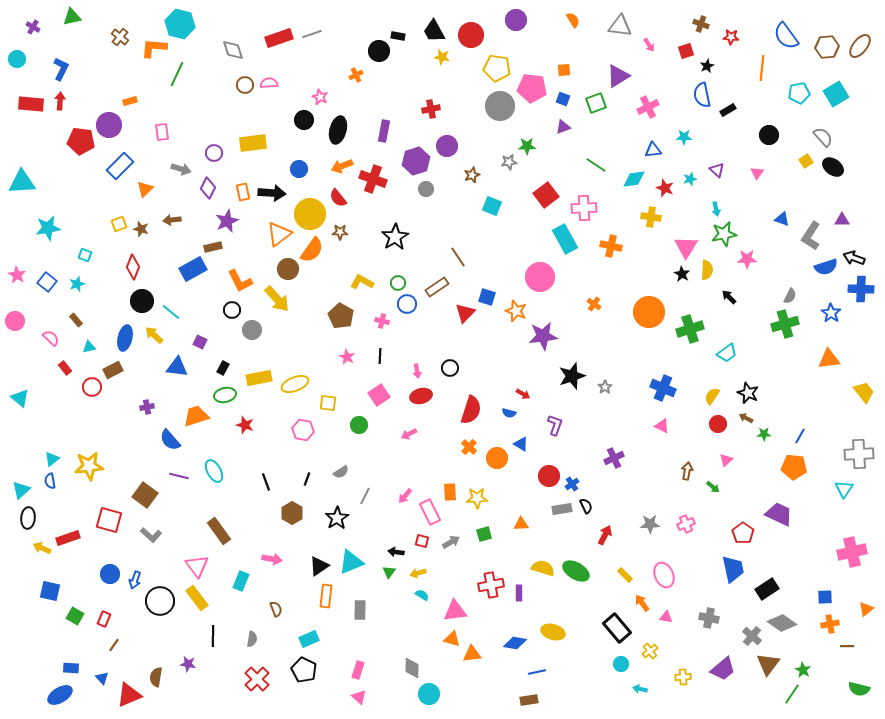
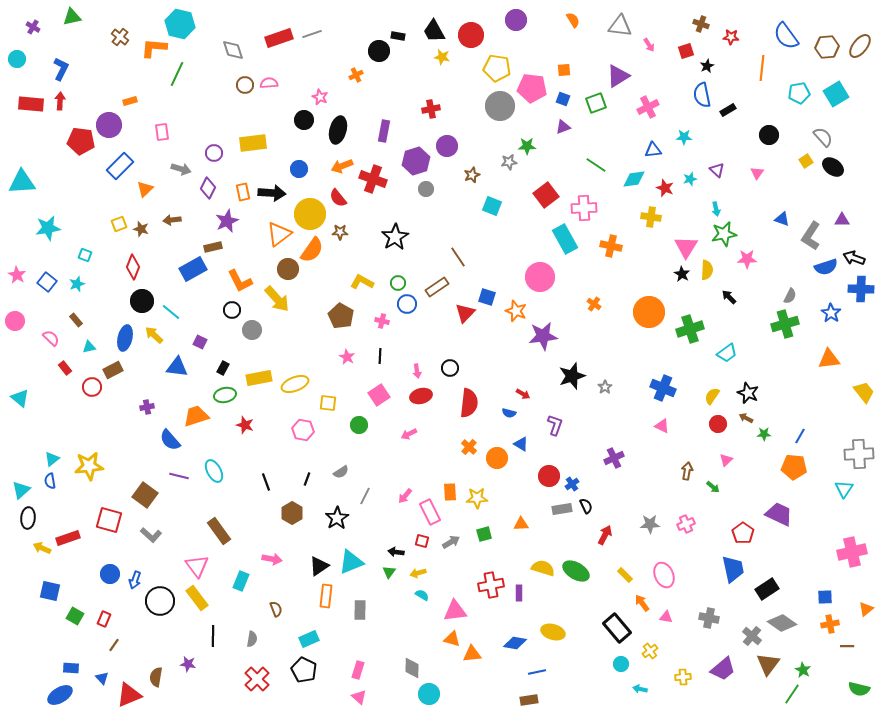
red semicircle at (471, 410): moved 2 px left, 7 px up; rotated 12 degrees counterclockwise
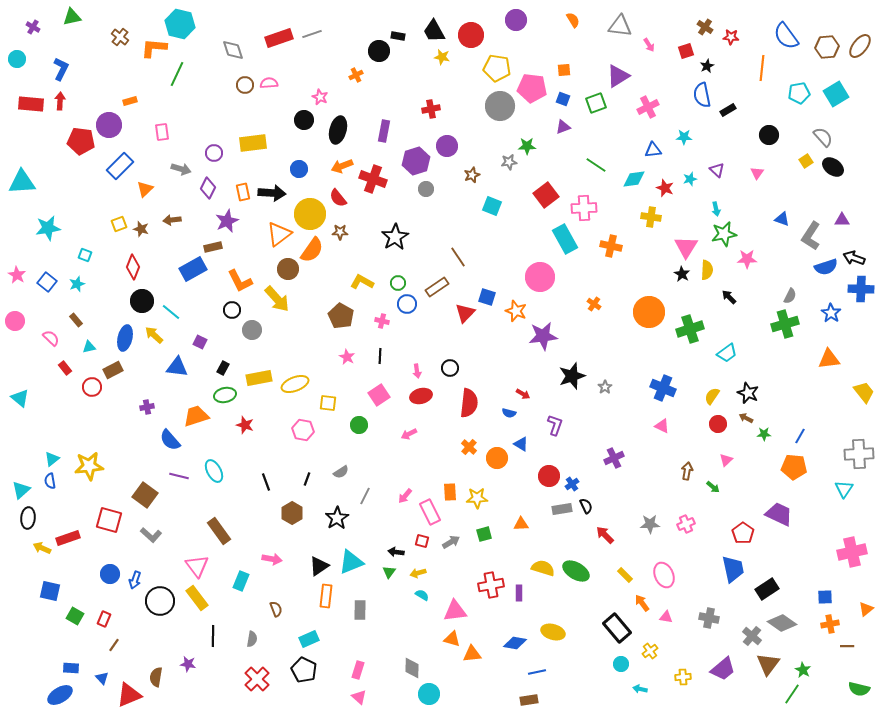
brown cross at (701, 24): moved 4 px right, 3 px down; rotated 14 degrees clockwise
red arrow at (605, 535): rotated 72 degrees counterclockwise
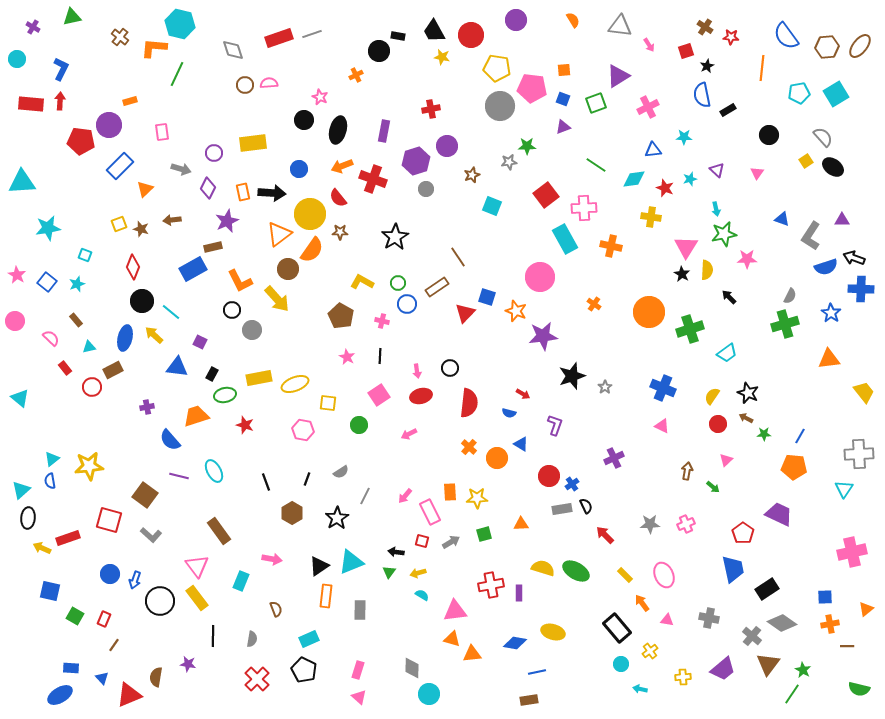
black rectangle at (223, 368): moved 11 px left, 6 px down
pink triangle at (666, 617): moved 1 px right, 3 px down
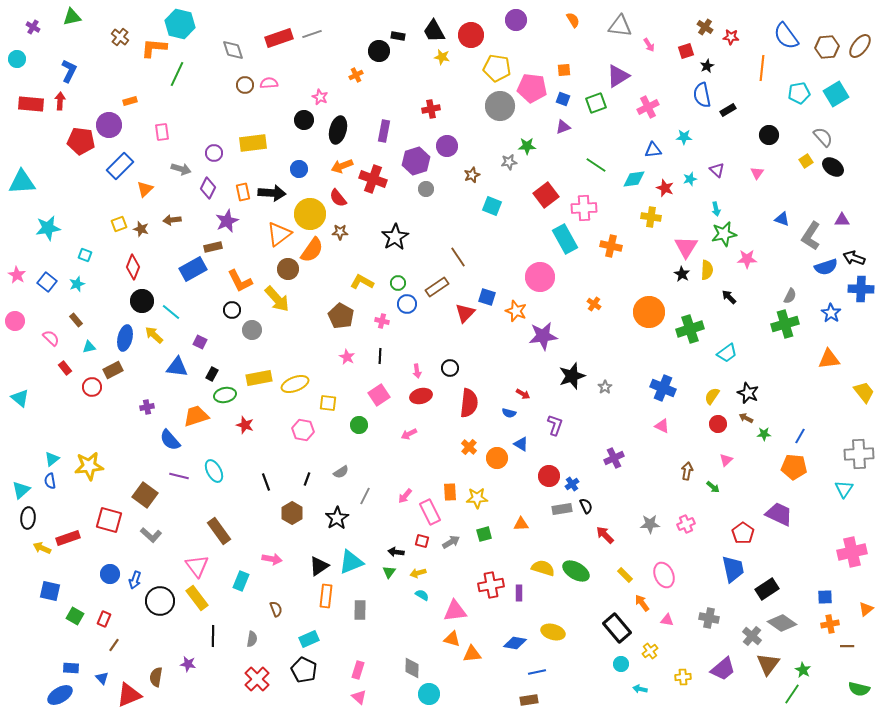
blue L-shape at (61, 69): moved 8 px right, 2 px down
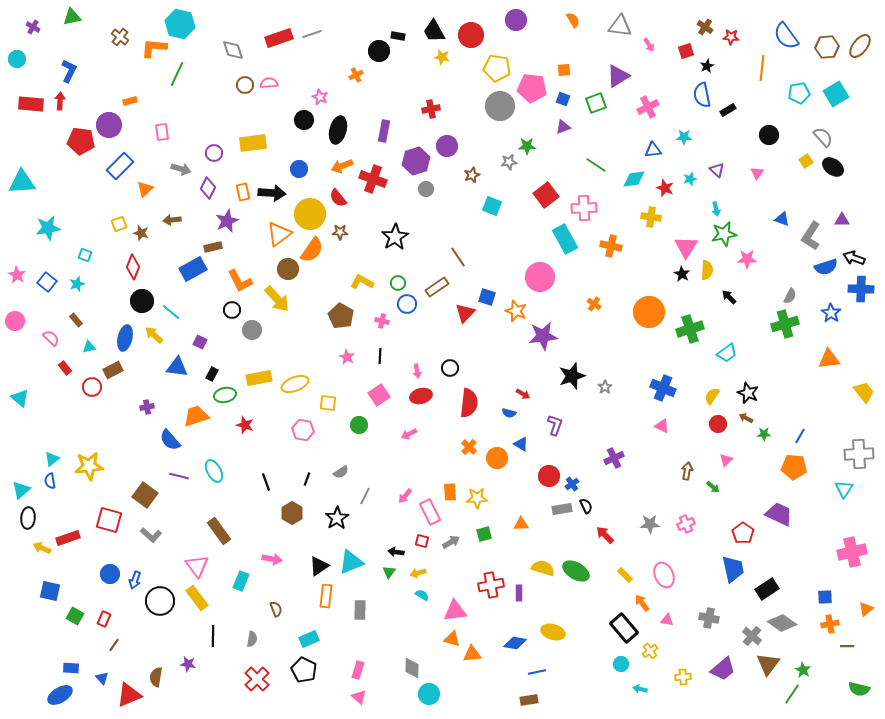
brown star at (141, 229): moved 4 px down
black rectangle at (617, 628): moved 7 px right
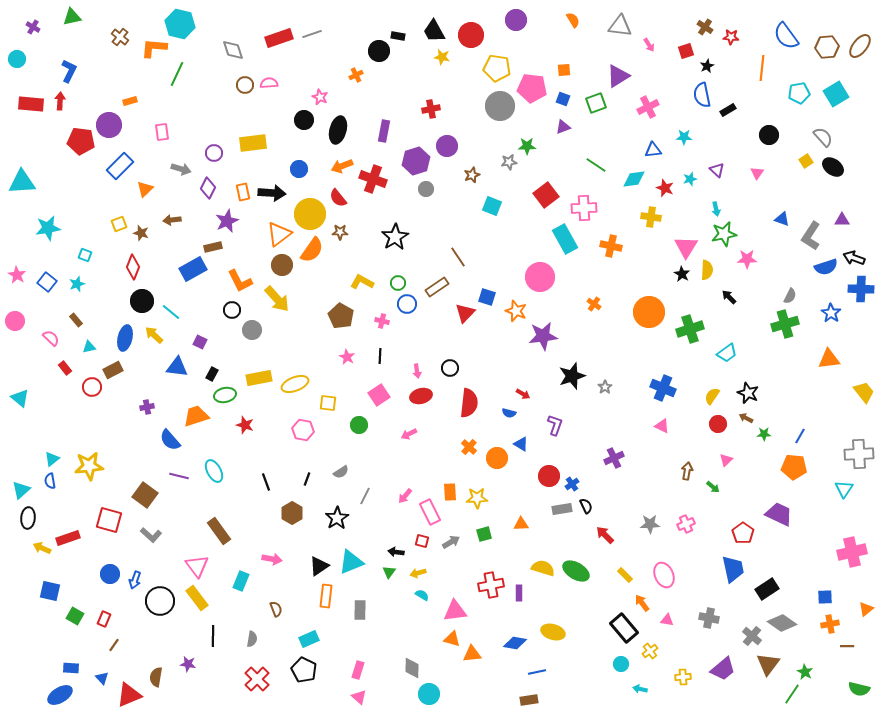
brown circle at (288, 269): moved 6 px left, 4 px up
green star at (803, 670): moved 2 px right, 2 px down
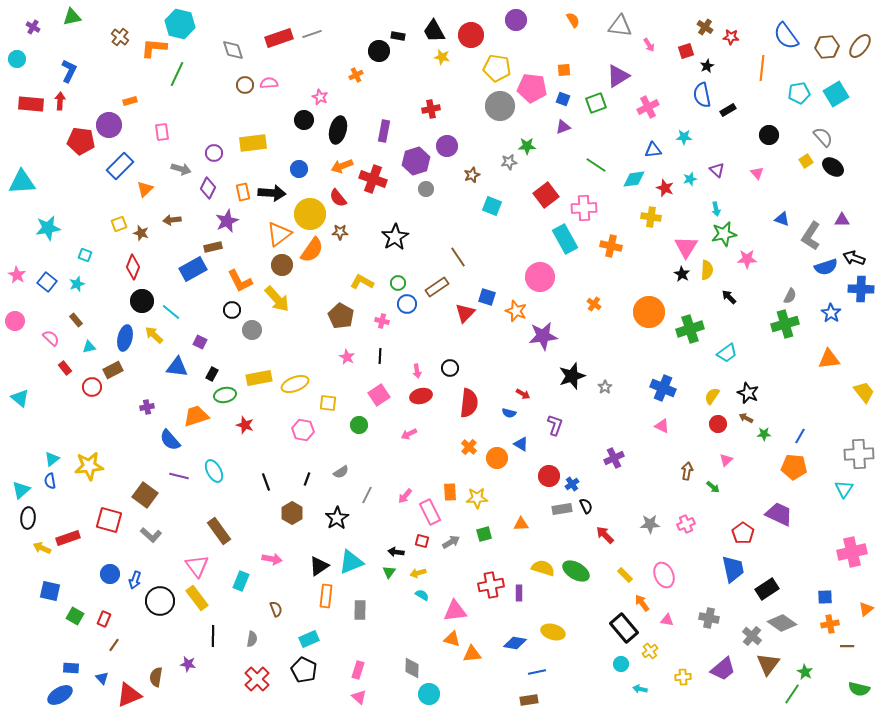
pink triangle at (757, 173): rotated 16 degrees counterclockwise
gray line at (365, 496): moved 2 px right, 1 px up
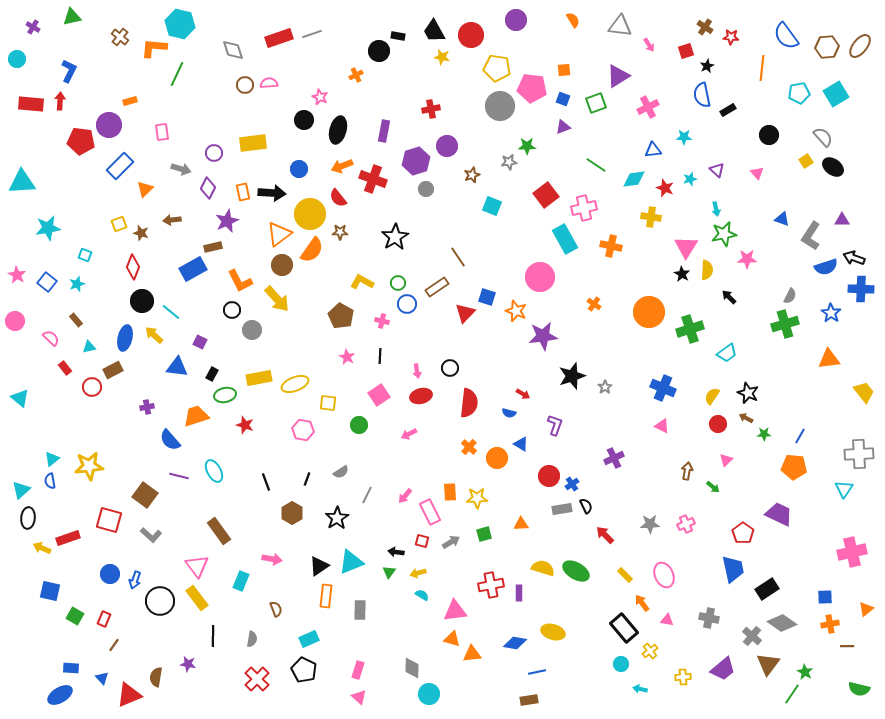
pink cross at (584, 208): rotated 10 degrees counterclockwise
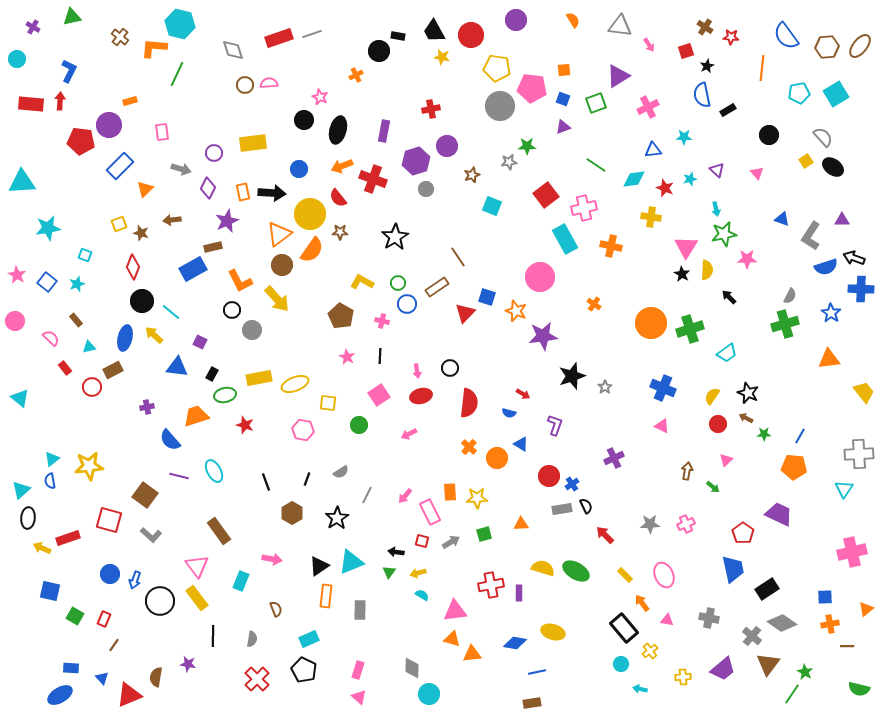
orange circle at (649, 312): moved 2 px right, 11 px down
brown rectangle at (529, 700): moved 3 px right, 3 px down
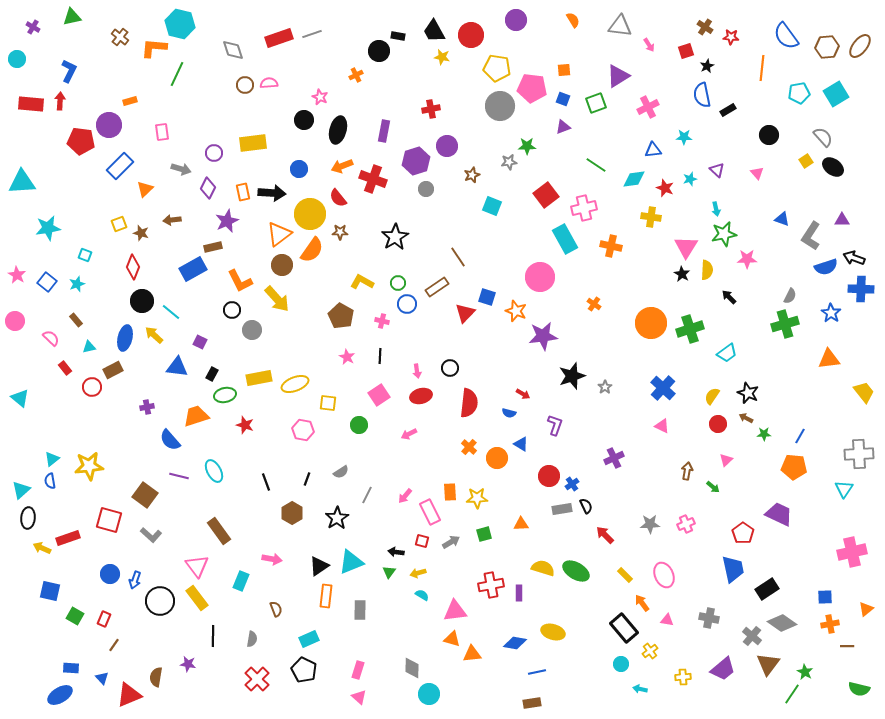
blue cross at (663, 388): rotated 20 degrees clockwise
